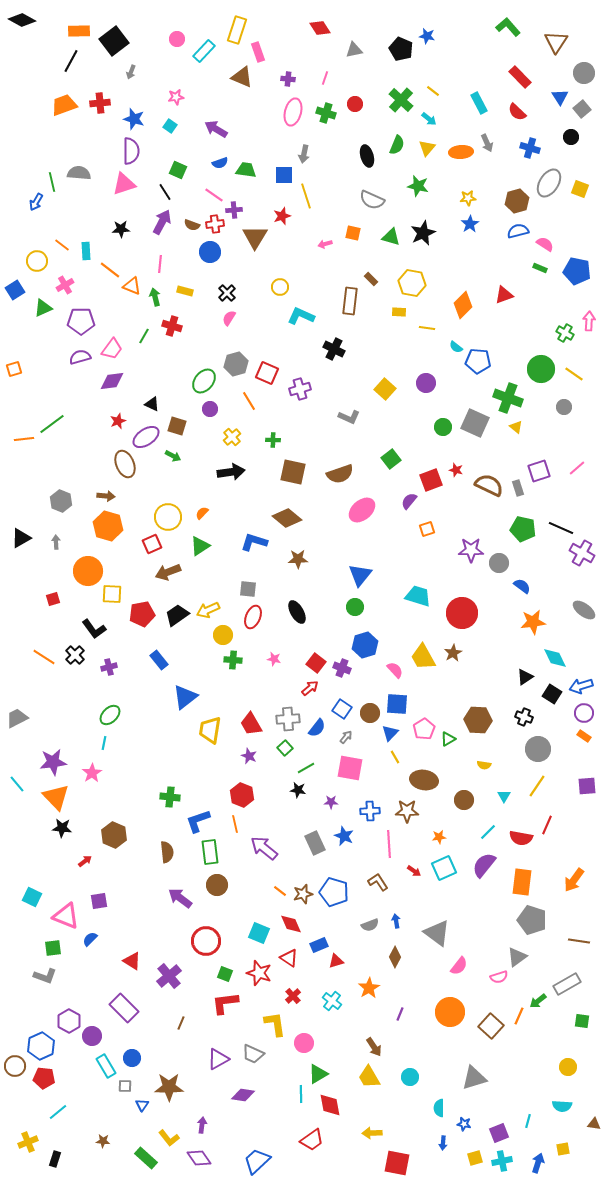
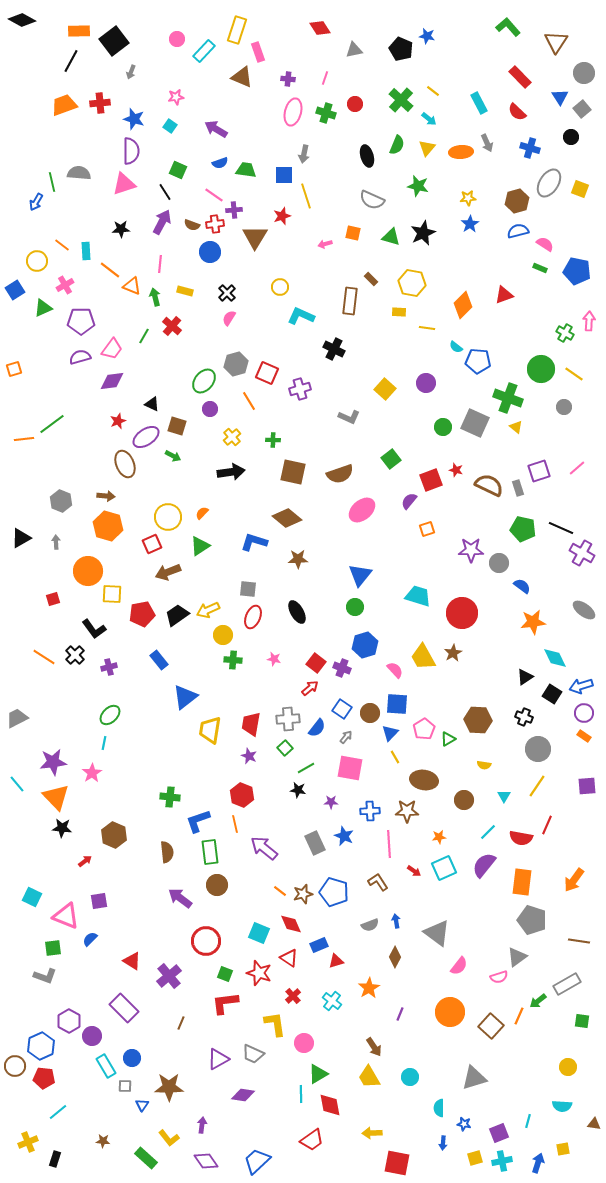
red cross at (172, 326): rotated 24 degrees clockwise
red trapezoid at (251, 724): rotated 40 degrees clockwise
purple diamond at (199, 1158): moved 7 px right, 3 px down
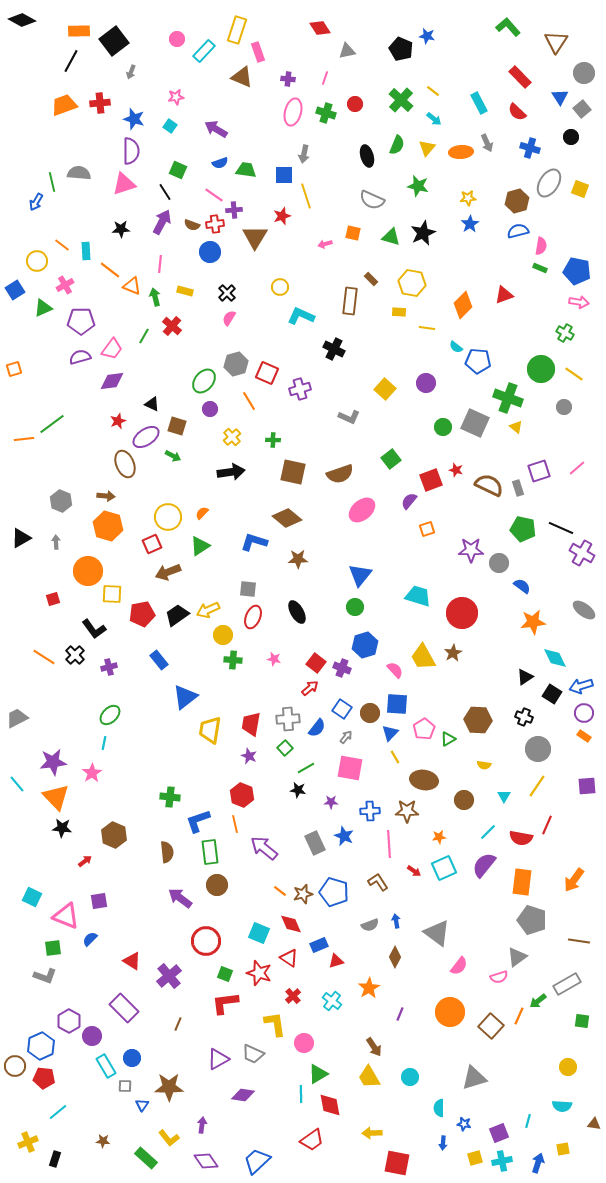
gray triangle at (354, 50): moved 7 px left, 1 px down
cyan arrow at (429, 119): moved 5 px right
pink semicircle at (545, 244): moved 4 px left, 2 px down; rotated 66 degrees clockwise
pink arrow at (589, 321): moved 10 px left, 19 px up; rotated 96 degrees clockwise
brown line at (181, 1023): moved 3 px left, 1 px down
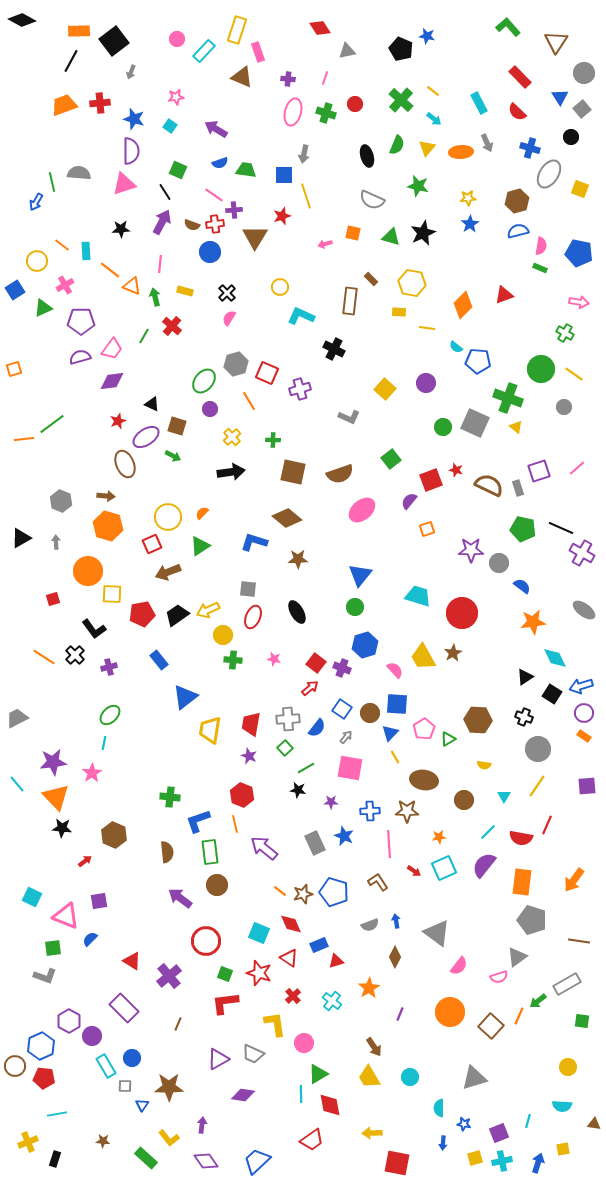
gray ellipse at (549, 183): moved 9 px up
blue pentagon at (577, 271): moved 2 px right, 18 px up
cyan line at (58, 1112): moved 1 px left, 2 px down; rotated 30 degrees clockwise
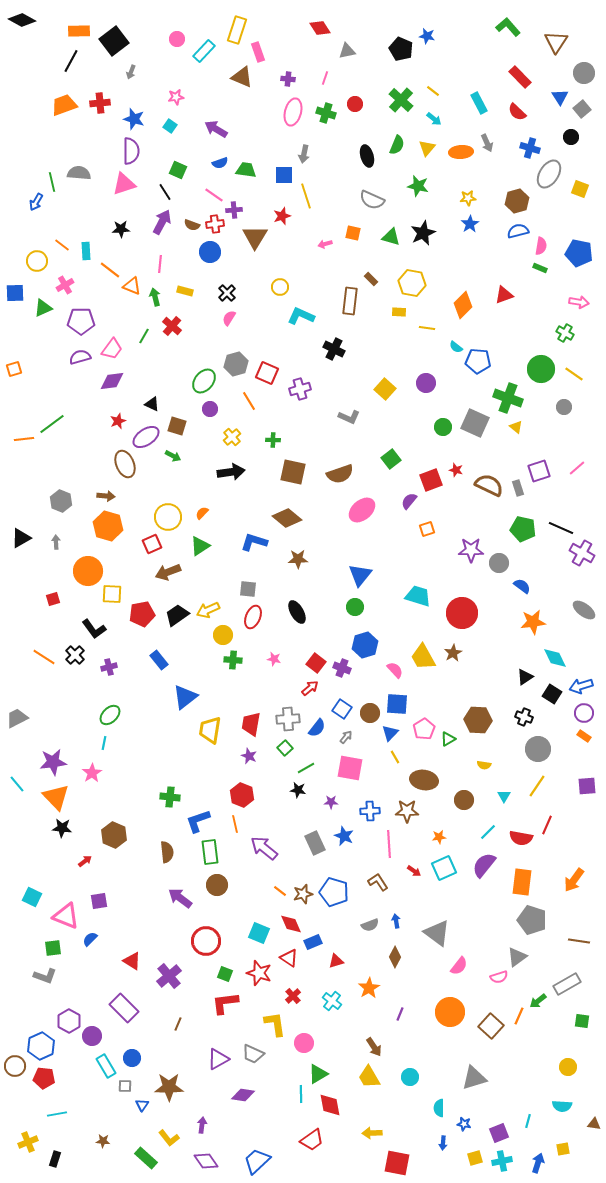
blue square at (15, 290): moved 3 px down; rotated 30 degrees clockwise
blue rectangle at (319, 945): moved 6 px left, 3 px up
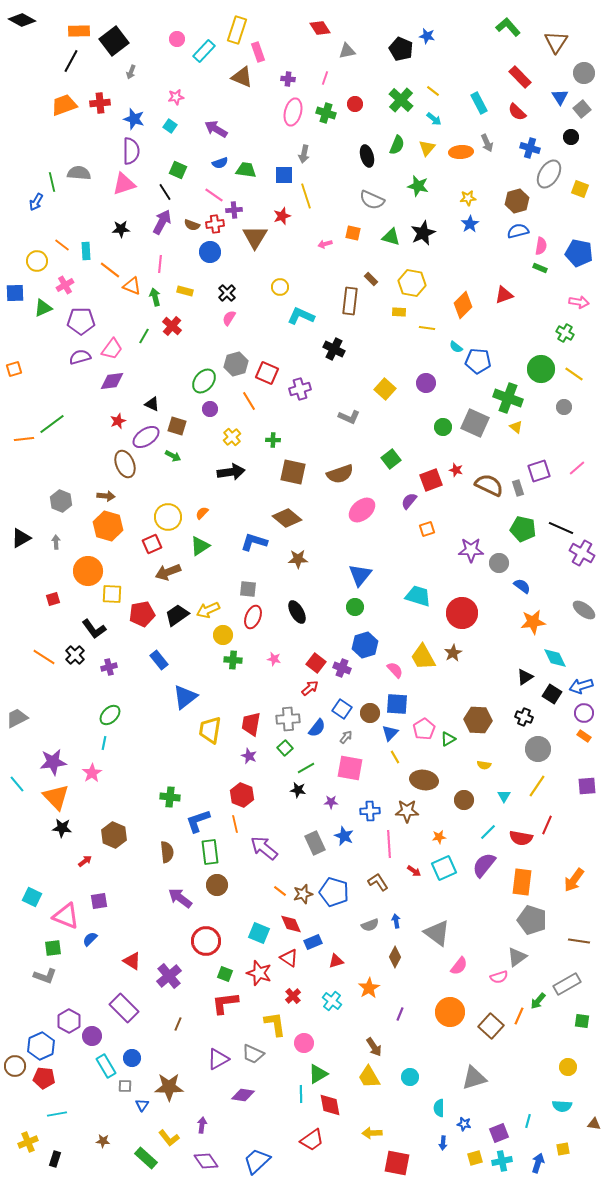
green arrow at (538, 1001): rotated 12 degrees counterclockwise
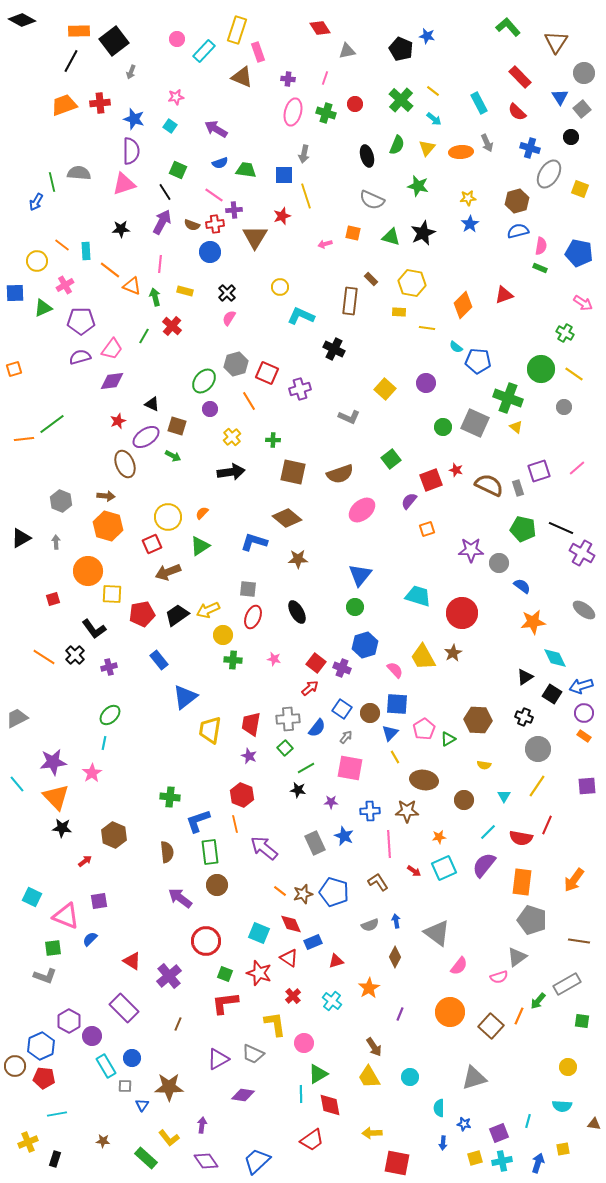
pink arrow at (579, 302): moved 4 px right, 1 px down; rotated 24 degrees clockwise
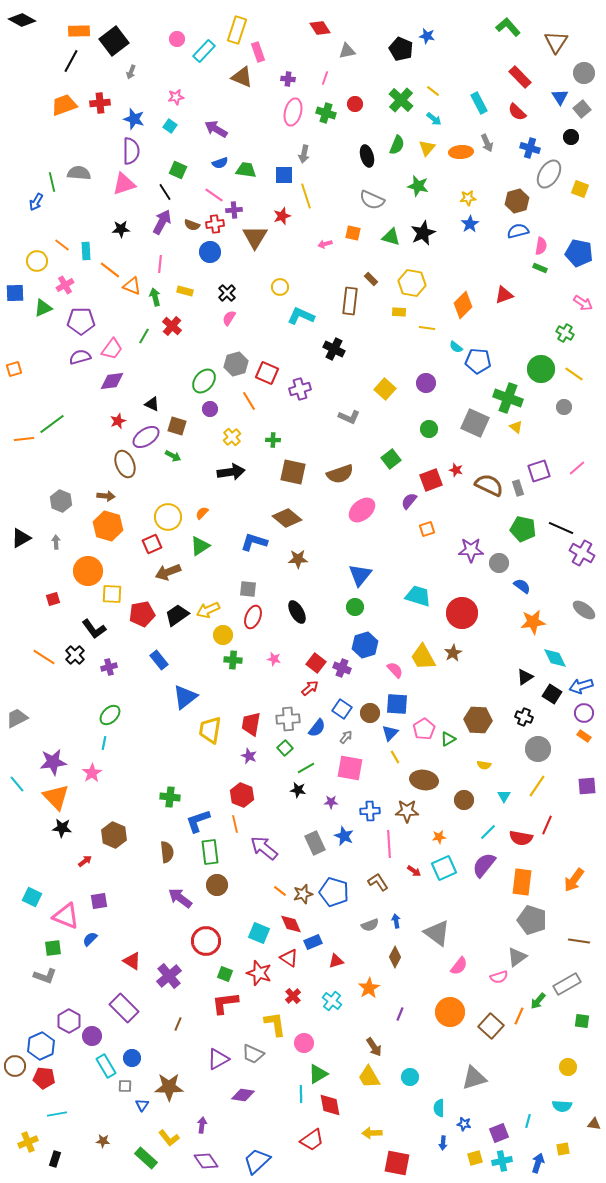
green circle at (443, 427): moved 14 px left, 2 px down
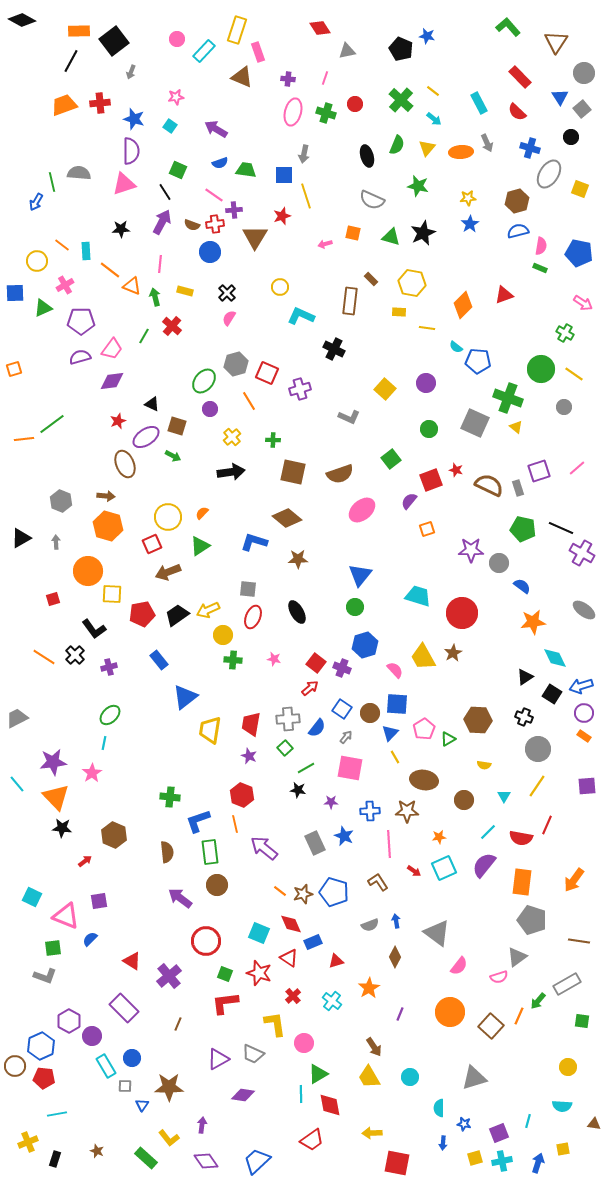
brown star at (103, 1141): moved 6 px left, 10 px down; rotated 16 degrees clockwise
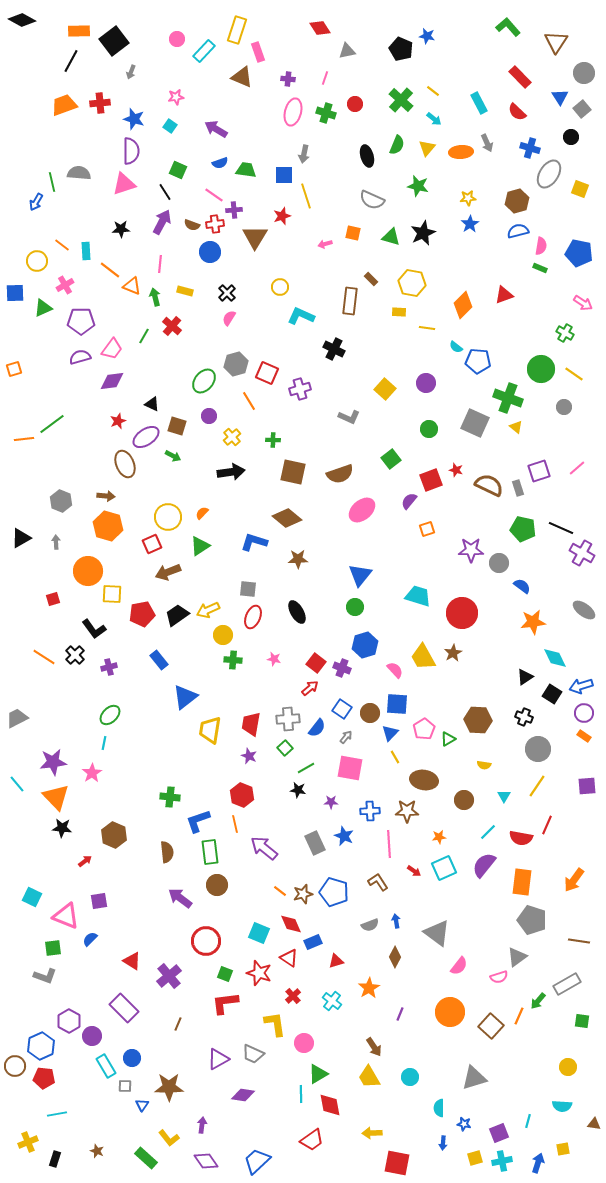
purple circle at (210, 409): moved 1 px left, 7 px down
